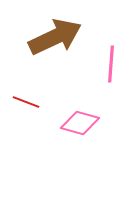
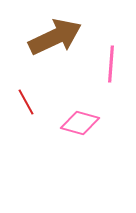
red line: rotated 40 degrees clockwise
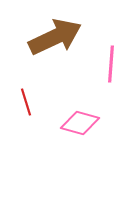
red line: rotated 12 degrees clockwise
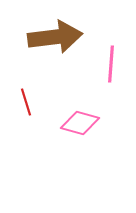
brown arrow: rotated 18 degrees clockwise
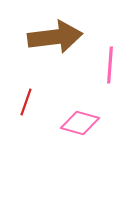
pink line: moved 1 px left, 1 px down
red line: rotated 36 degrees clockwise
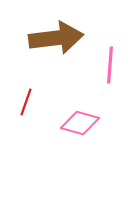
brown arrow: moved 1 px right, 1 px down
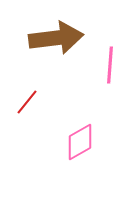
red line: moved 1 px right; rotated 20 degrees clockwise
pink diamond: moved 19 px down; rotated 45 degrees counterclockwise
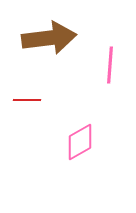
brown arrow: moved 7 px left
red line: moved 2 px up; rotated 52 degrees clockwise
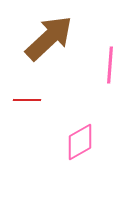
brown arrow: rotated 36 degrees counterclockwise
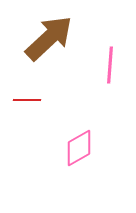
pink diamond: moved 1 px left, 6 px down
